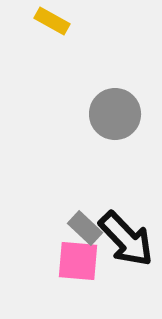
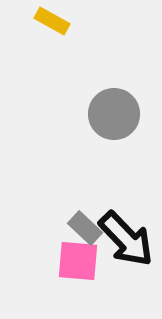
gray circle: moved 1 px left
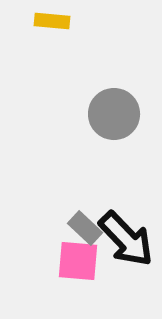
yellow rectangle: rotated 24 degrees counterclockwise
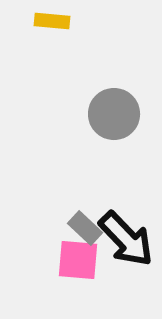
pink square: moved 1 px up
